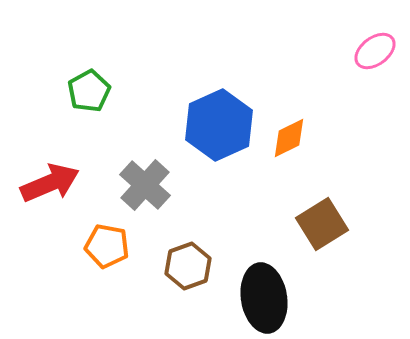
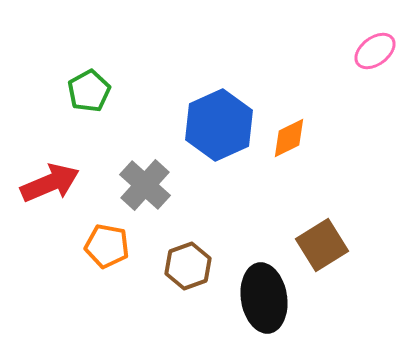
brown square: moved 21 px down
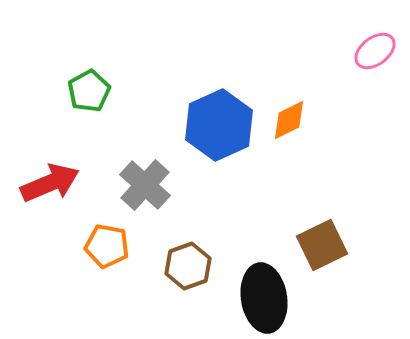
orange diamond: moved 18 px up
brown square: rotated 6 degrees clockwise
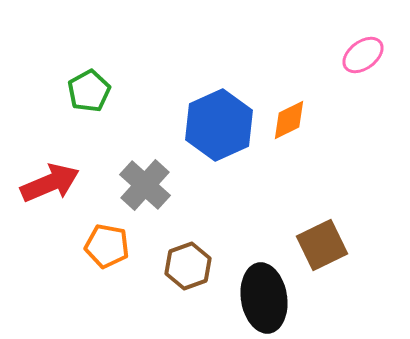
pink ellipse: moved 12 px left, 4 px down
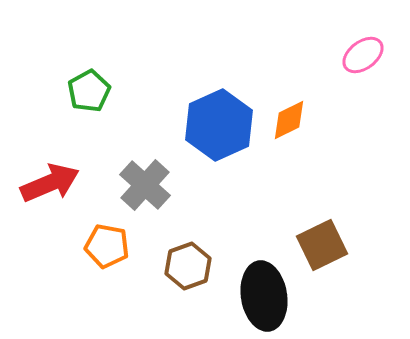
black ellipse: moved 2 px up
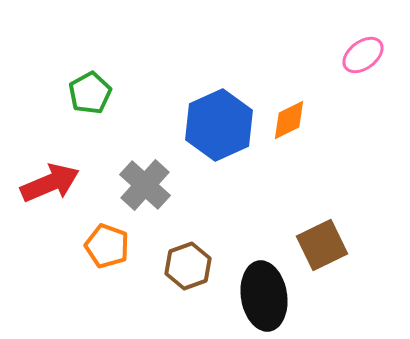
green pentagon: moved 1 px right, 2 px down
orange pentagon: rotated 9 degrees clockwise
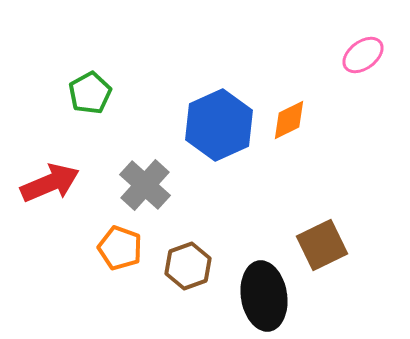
orange pentagon: moved 13 px right, 2 px down
